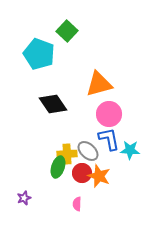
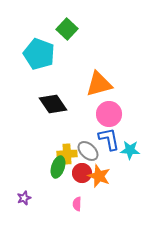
green square: moved 2 px up
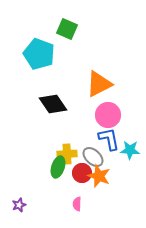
green square: rotated 20 degrees counterclockwise
orange triangle: rotated 12 degrees counterclockwise
pink circle: moved 1 px left, 1 px down
gray ellipse: moved 5 px right, 6 px down
purple star: moved 5 px left, 7 px down
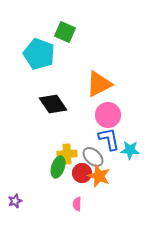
green square: moved 2 px left, 3 px down
purple star: moved 4 px left, 4 px up
